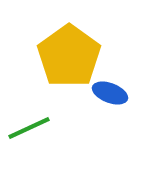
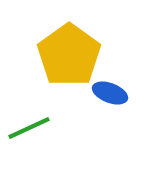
yellow pentagon: moved 1 px up
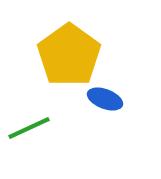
blue ellipse: moved 5 px left, 6 px down
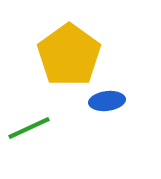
blue ellipse: moved 2 px right, 2 px down; rotated 28 degrees counterclockwise
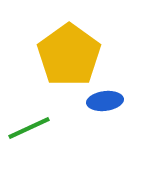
blue ellipse: moved 2 px left
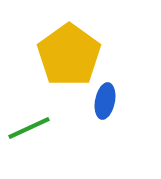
blue ellipse: rotated 72 degrees counterclockwise
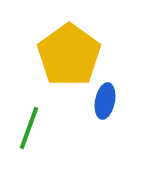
green line: rotated 45 degrees counterclockwise
